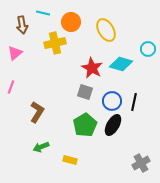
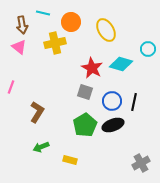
pink triangle: moved 4 px right, 6 px up; rotated 42 degrees counterclockwise
black ellipse: rotated 40 degrees clockwise
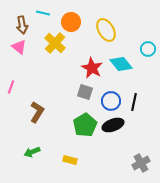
yellow cross: rotated 35 degrees counterclockwise
cyan diamond: rotated 35 degrees clockwise
blue circle: moved 1 px left
green arrow: moved 9 px left, 5 px down
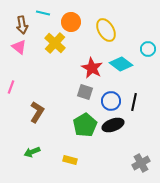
cyan diamond: rotated 15 degrees counterclockwise
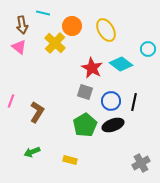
orange circle: moved 1 px right, 4 px down
pink line: moved 14 px down
